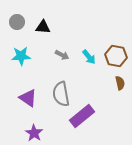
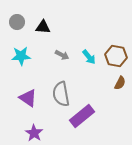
brown semicircle: rotated 40 degrees clockwise
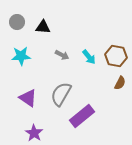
gray semicircle: rotated 40 degrees clockwise
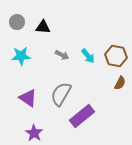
cyan arrow: moved 1 px left, 1 px up
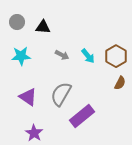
brown hexagon: rotated 20 degrees clockwise
purple triangle: moved 1 px up
